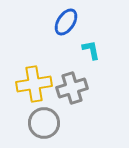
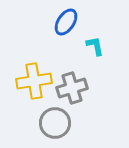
cyan L-shape: moved 4 px right, 4 px up
yellow cross: moved 3 px up
gray circle: moved 11 px right
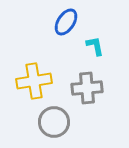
gray cross: moved 15 px right; rotated 12 degrees clockwise
gray circle: moved 1 px left, 1 px up
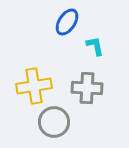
blue ellipse: moved 1 px right
yellow cross: moved 5 px down
gray cross: rotated 8 degrees clockwise
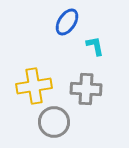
gray cross: moved 1 px left, 1 px down
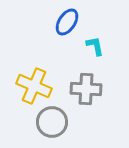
yellow cross: rotated 32 degrees clockwise
gray circle: moved 2 px left
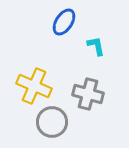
blue ellipse: moved 3 px left
cyan L-shape: moved 1 px right
gray cross: moved 2 px right, 5 px down; rotated 12 degrees clockwise
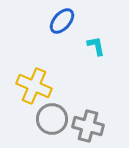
blue ellipse: moved 2 px left, 1 px up; rotated 8 degrees clockwise
gray cross: moved 32 px down
gray circle: moved 3 px up
